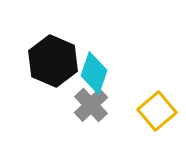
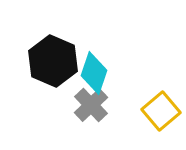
yellow square: moved 4 px right
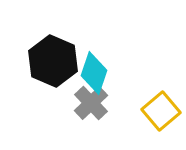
gray cross: moved 2 px up
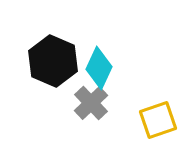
cyan diamond: moved 5 px right, 5 px up; rotated 6 degrees clockwise
yellow square: moved 3 px left, 9 px down; rotated 21 degrees clockwise
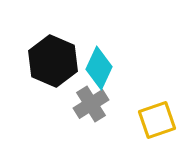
gray cross: moved 1 px down; rotated 12 degrees clockwise
yellow square: moved 1 px left
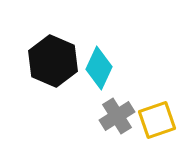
gray cross: moved 26 px right, 12 px down
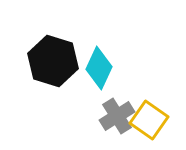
black hexagon: rotated 6 degrees counterclockwise
yellow square: moved 8 px left; rotated 36 degrees counterclockwise
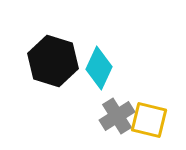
yellow square: rotated 21 degrees counterclockwise
